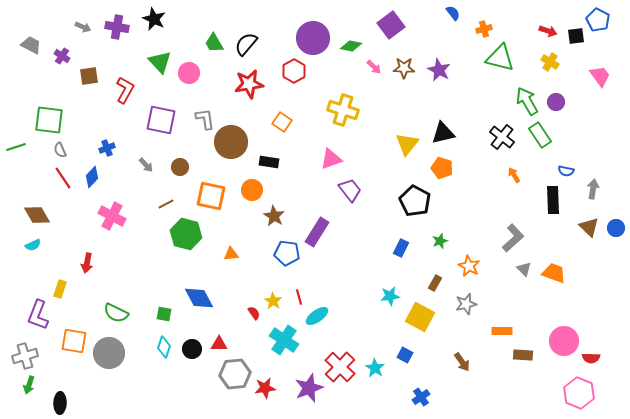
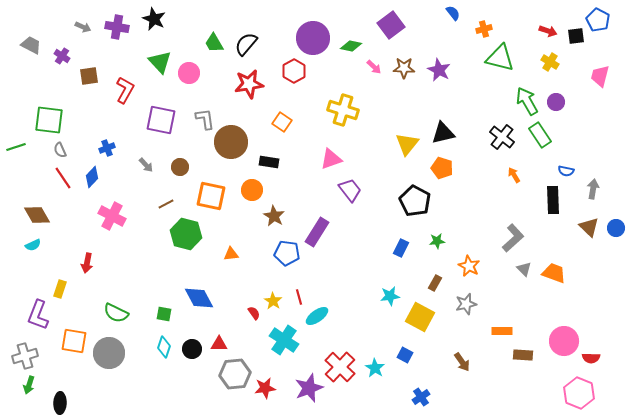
pink trapezoid at (600, 76): rotated 130 degrees counterclockwise
green star at (440, 241): moved 3 px left; rotated 14 degrees clockwise
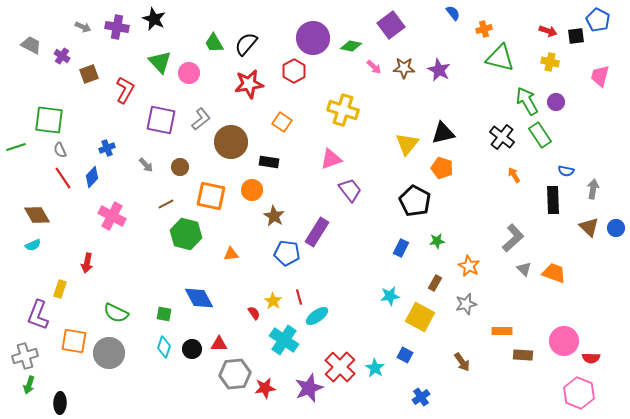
yellow cross at (550, 62): rotated 18 degrees counterclockwise
brown square at (89, 76): moved 2 px up; rotated 12 degrees counterclockwise
gray L-shape at (205, 119): moved 4 px left; rotated 60 degrees clockwise
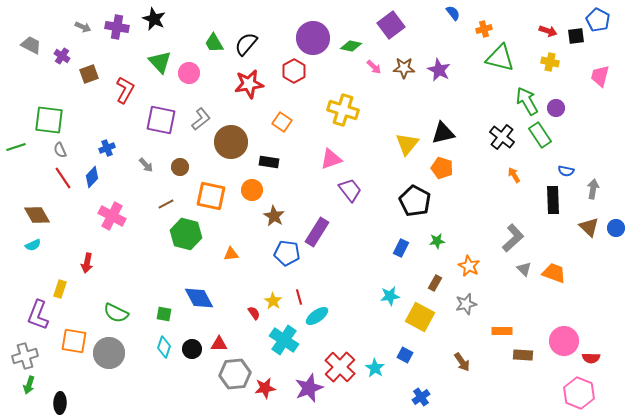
purple circle at (556, 102): moved 6 px down
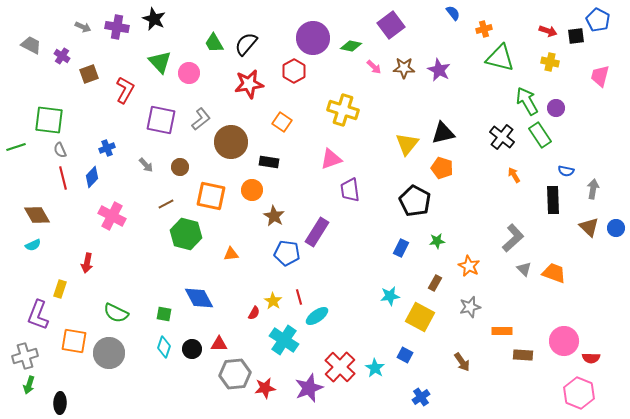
red line at (63, 178): rotated 20 degrees clockwise
purple trapezoid at (350, 190): rotated 150 degrees counterclockwise
gray star at (466, 304): moved 4 px right, 3 px down
red semicircle at (254, 313): rotated 64 degrees clockwise
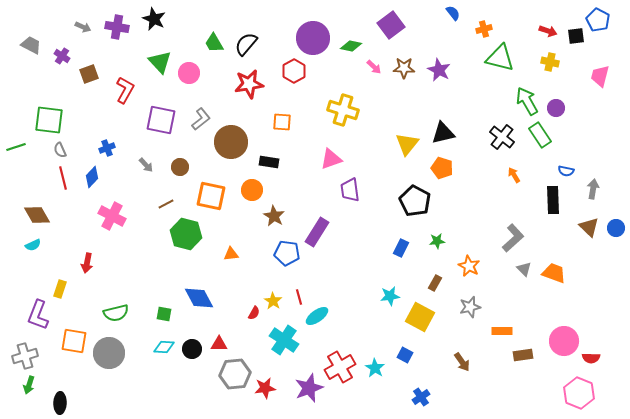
orange square at (282, 122): rotated 30 degrees counterclockwise
green semicircle at (116, 313): rotated 40 degrees counterclockwise
cyan diamond at (164, 347): rotated 75 degrees clockwise
brown rectangle at (523, 355): rotated 12 degrees counterclockwise
red cross at (340, 367): rotated 16 degrees clockwise
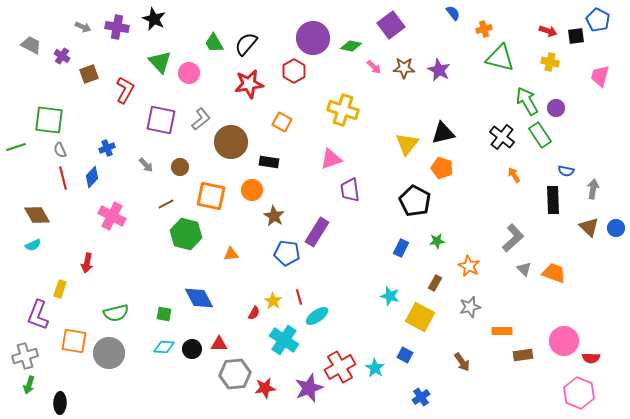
orange square at (282, 122): rotated 24 degrees clockwise
cyan star at (390, 296): rotated 24 degrees clockwise
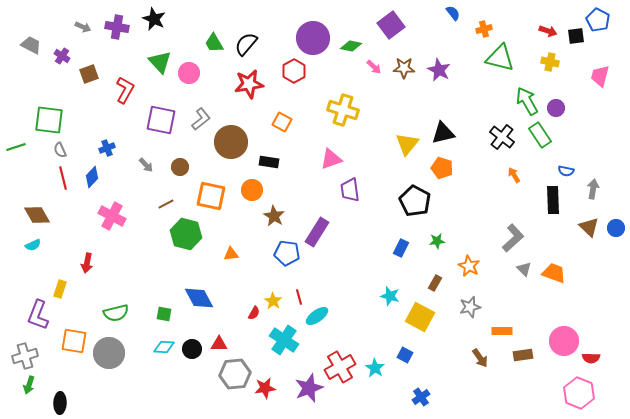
brown arrow at (462, 362): moved 18 px right, 4 px up
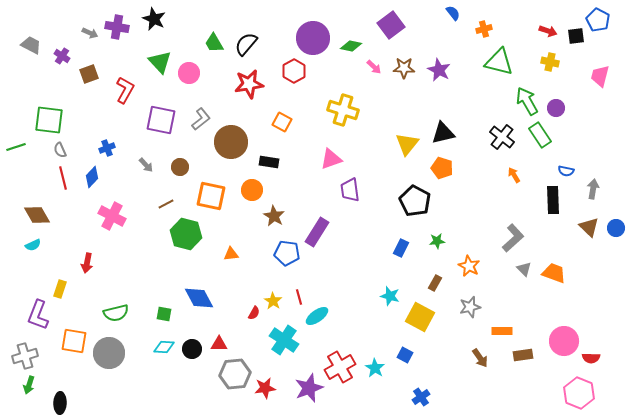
gray arrow at (83, 27): moved 7 px right, 6 px down
green triangle at (500, 58): moved 1 px left, 4 px down
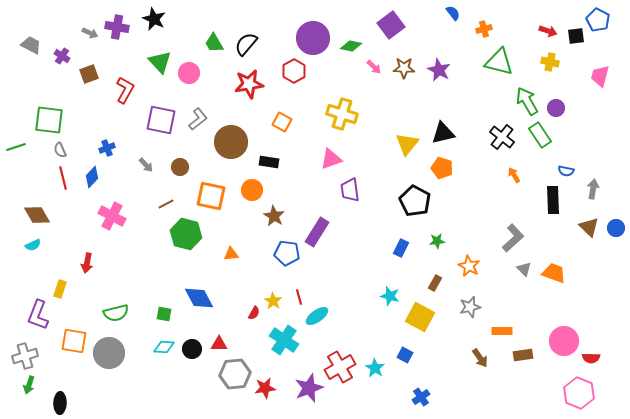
yellow cross at (343, 110): moved 1 px left, 4 px down
gray L-shape at (201, 119): moved 3 px left
